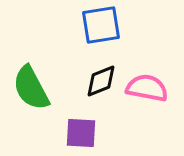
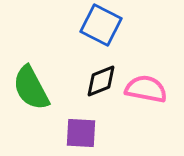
blue square: rotated 36 degrees clockwise
pink semicircle: moved 1 px left, 1 px down
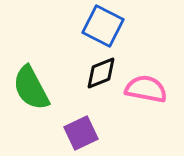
blue square: moved 2 px right, 1 px down
black diamond: moved 8 px up
purple square: rotated 28 degrees counterclockwise
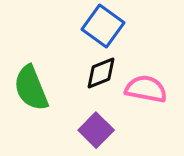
blue square: rotated 9 degrees clockwise
green semicircle: rotated 6 degrees clockwise
purple square: moved 15 px right, 3 px up; rotated 20 degrees counterclockwise
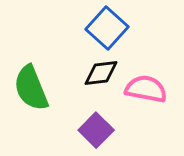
blue square: moved 4 px right, 2 px down; rotated 6 degrees clockwise
black diamond: rotated 15 degrees clockwise
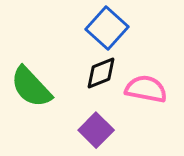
black diamond: rotated 15 degrees counterclockwise
green semicircle: moved 1 px up; rotated 21 degrees counterclockwise
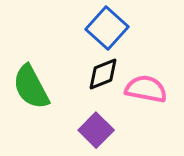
black diamond: moved 2 px right, 1 px down
green semicircle: rotated 15 degrees clockwise
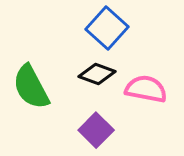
black diamond: moved 6 px left; rotated 42 degrees clockwise
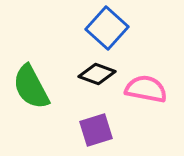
purple square: rotated 28 degrees clockwise
